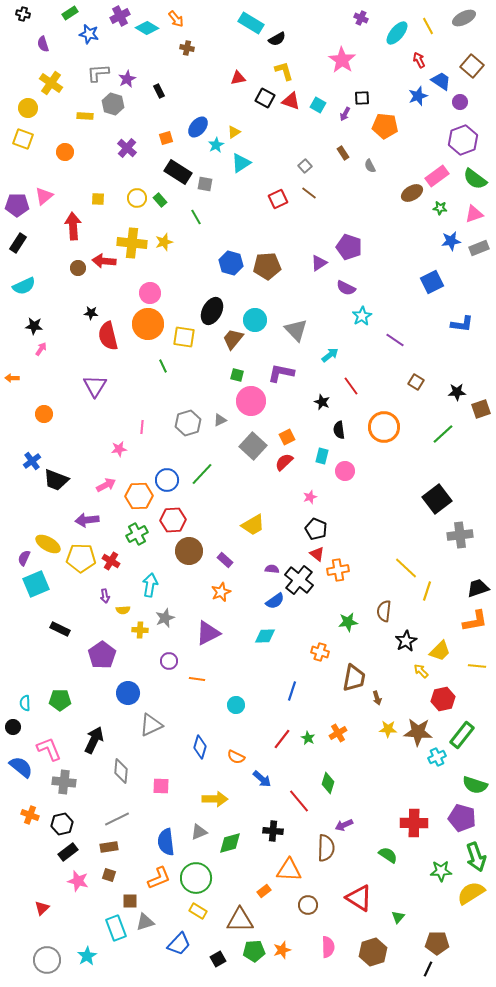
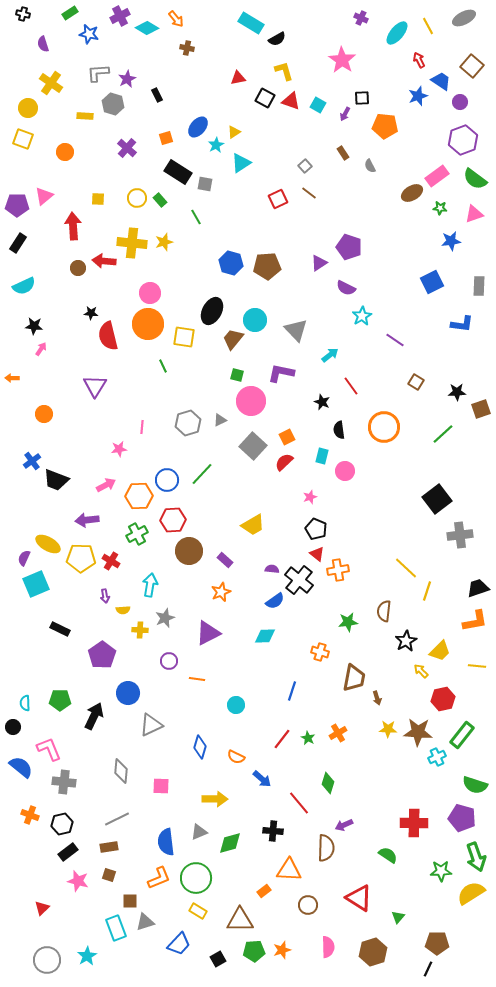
black rectangle at (159, 91): moved 2 px left, 4 px down
gray rectangle at (479, 248): moved 38 px down; rotated 66 degrees counterclockwise
black arrow at (94, 740): moved 24 px up
red line at (299, 801): moved 2 px down
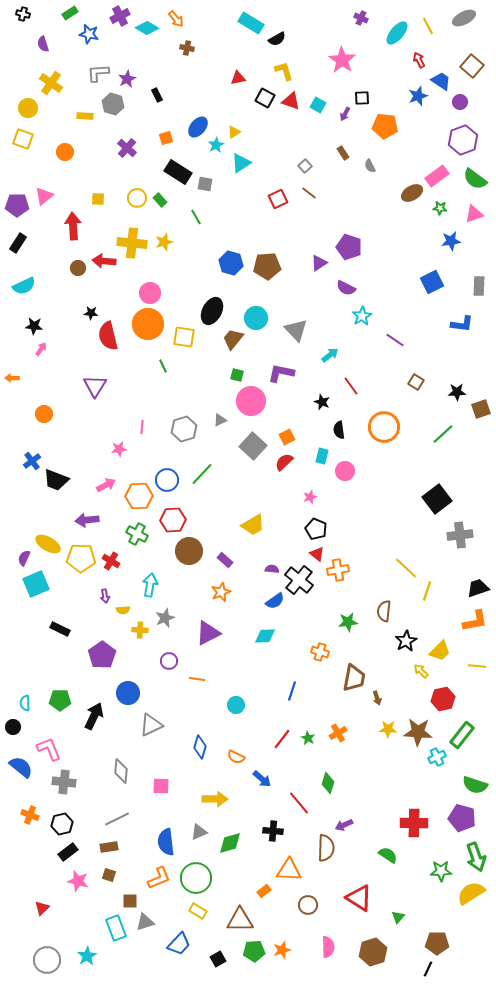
cyan circle at (255, 320): moved 1 px right, 2 px up
gray hexagon at (188, 423): moved 4 px left, 6 px down
green cross at (137, 534): rotated 35 degrees counterclockwise
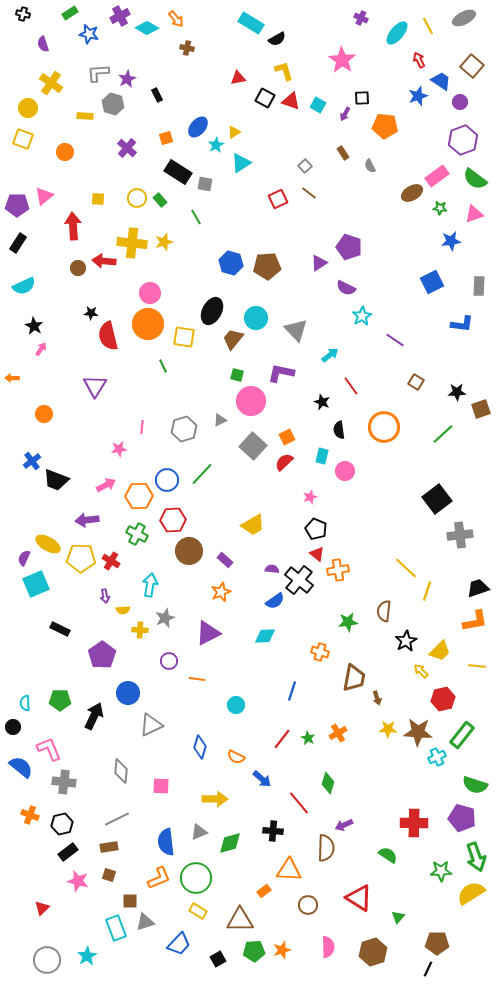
black star at (34, 326): rotated 24 degrees clockwise
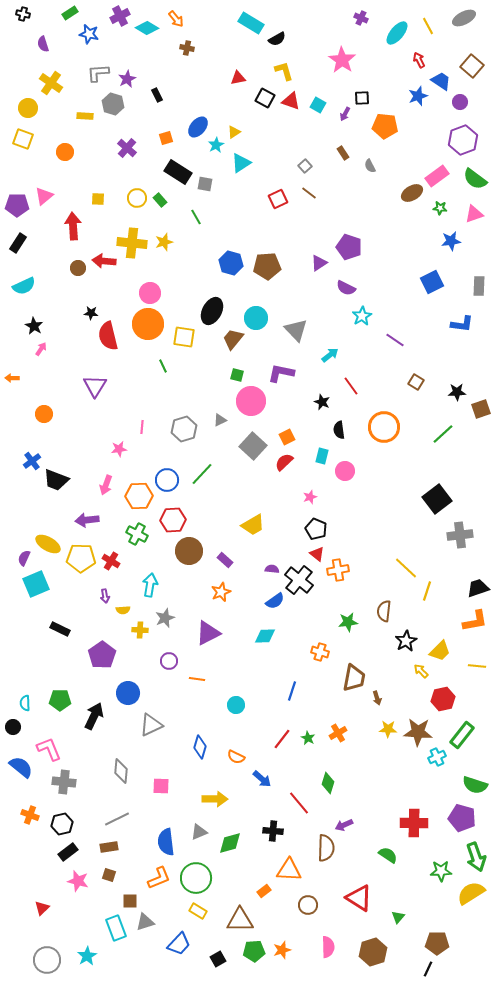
pink arrow at (106, 485): rotated 138 degrees clockwise
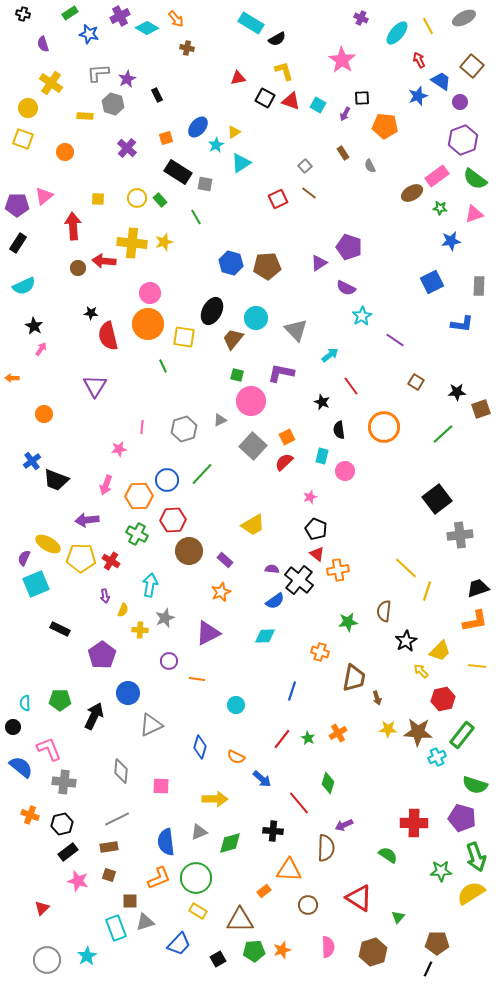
yellow semicircle at (123, 610): rotated 64 degrees counterclockwise
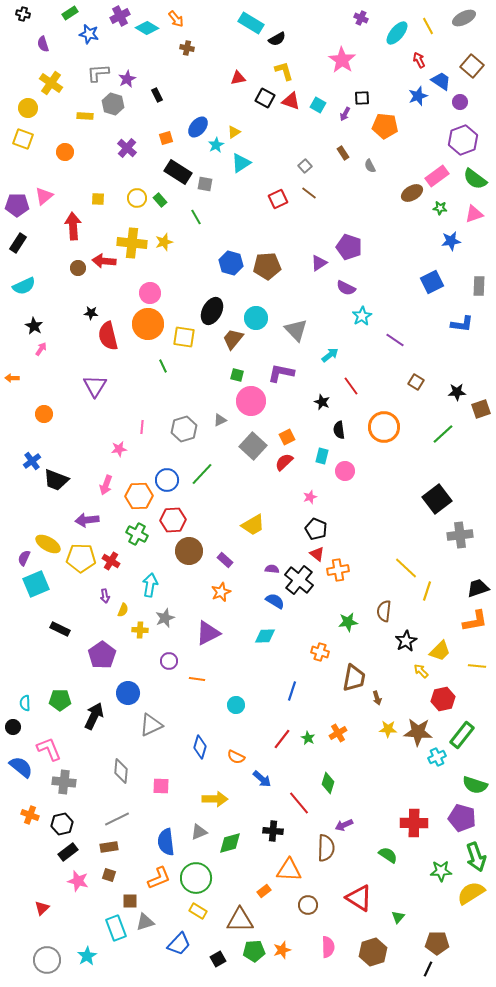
blue semicircle at (275, 601): rotated 114 degrees counterclockwise
